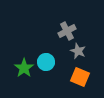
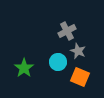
cyan circle: moved 12 px right
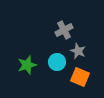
gray cross: moved 3 px left, 1 px up
cyan circle: moved 1 px left
green star: moved 3 px right, 3 px up; rotated 18 degrees clockwise
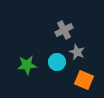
gray star: moved 1 px left, 1 px down
green star: rotated 12 degrees clockwise
orange square: moved 4 px right, 3 px down
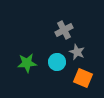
green star: moved 2 px up
orange square: moved 1 px left, 2 px up
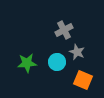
orange square: moved 2 px down
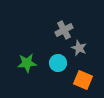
gray star: moved 2 px right, 4 px up
cyan circle: moved 1 px right, 1 px down
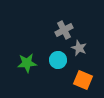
cyan circle: moved 3 px up
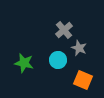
gray cross: rotated 12 degrees counterclockwise
green star: moved 3 px left; rotated 18 degrees clockwise
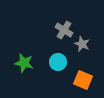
gray cross: rotated 18 degrees counterclockwise
gray star: moved 3 px right, 4 px up
cyan circle: moved 2 px down
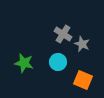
gray cross: moved 1 px left, 4 px down
